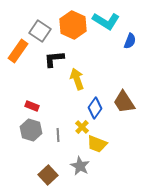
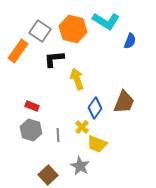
orange hexagon: moved 4 px down; rotated 12 degrees counterclockwise
brown trapezoid: rotated 125 degrees counterclockwise
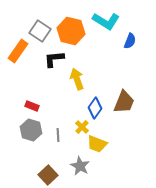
orange hexagon: moved 2 px left, 2 px down
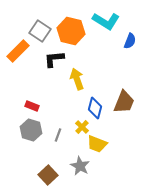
orange rectangle: rotated 10 degrees clockwise
blue diamond: rotated 20 degrees counterclockwise
gray line: rotated 24 degrees clockwise
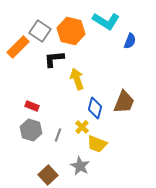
orange rectangle: moved 4 px up
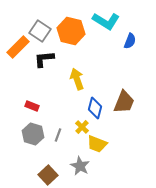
black L-shape: moved 10 px left
gray hexagon: moved 2 px right, 4 px down
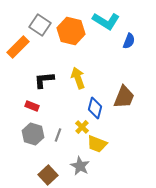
gray square: moved 6 px up
blue semicircle: moved 1 px left
black L-shape: moved 21 px down
yellow arrow: moved 1 px right, 1 px up
brown trapezoid: moved 5 px up
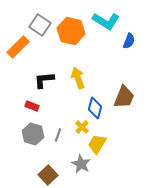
yellow trapezoid: rotated 100 degrees clockwise
gray star: moved 1 px right, 2 px up
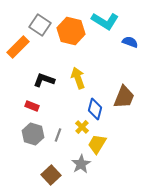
cyan L-shape: moved 1 px left
blue semicircle: moved 1 px right, 1 px down; rotated 91 degrees counterclockwise
black L-shape: rotated 25 degrees clockwise
blue diamond: moved 1 px down
gray star: rotated 12 degrees clockwise
brown square: moved 3 px right
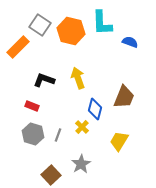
cyan L-shape: moved 3 px left, 2 px down; rotated 56 degrees clockwise
yellow trapezoid: moved 22 px right, 3 px up
